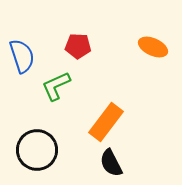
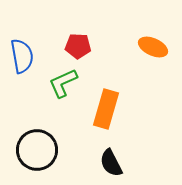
blue semicircle: rotated 8 degrees clockwise
green L-shape: moved 7 px right, 3 px up
orange rectangle: moved 13 px up; rotated 21 degrees counterclockwise
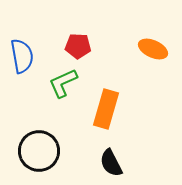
orange ellipse: moved 2 px down
black circle: moved 2 px right, 1 px down
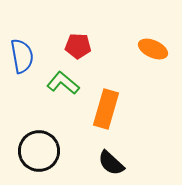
green L-shape: rotated 64 degrees clockwise
black semicircle: rotated 20 degrees counterclockwise
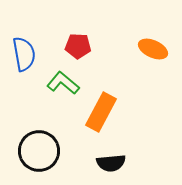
blue semicircle: moved 2 px right, 2 px up
orange rectangle: moved 5 px left, 3 px down; rotated 12 degrees clockwise
black semicircle: rotated 48 degrees counterclockwise
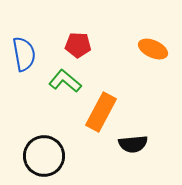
red pentagon: moved 1 px up
green L-shape: moved 2 px right, 2 px up
black circle: moved 5 px right, 5 px down
black semicircle: moved 22 px right, 19 px up
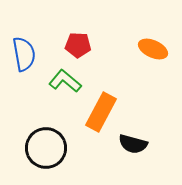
black semicircle: rotated 20 degrees clockwise
black circle: moved 2 px right, 8 px up
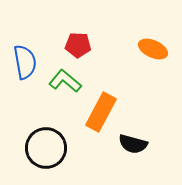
blue semicircle: moved 1 px right, 8 px down
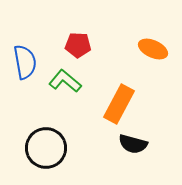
orange rectangle: moved 18 px right, 8 px up
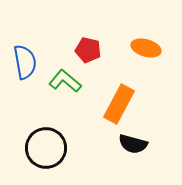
red pentagon: moved 10 px right, 5 px down; rotated 10 degrees clockwise
orange ellipse: moved 7 px left, 1 px up; rotated 8 degrees counterclockwise
